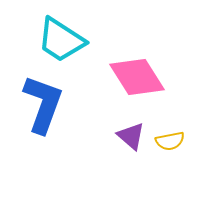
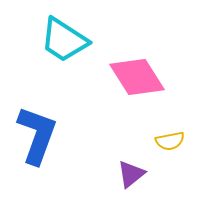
cyan trapezoid: moved 3 px right
blue L-shape: moved 6 px left, 31 px down
purple triangle: moved 38 px down; rotated 40 degrees clockwise
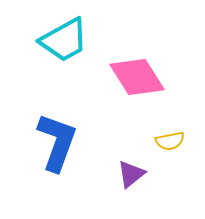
cyan trapezoid: rotated 62 degrees counterclockwise
blue L-shape: moved 20 px right, 7 px down
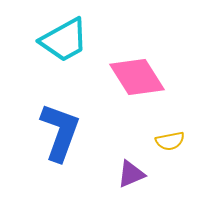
blue L-shape: moved 3 px right, 10 px up
purple triangle: rotated 16 degrees clockwise
